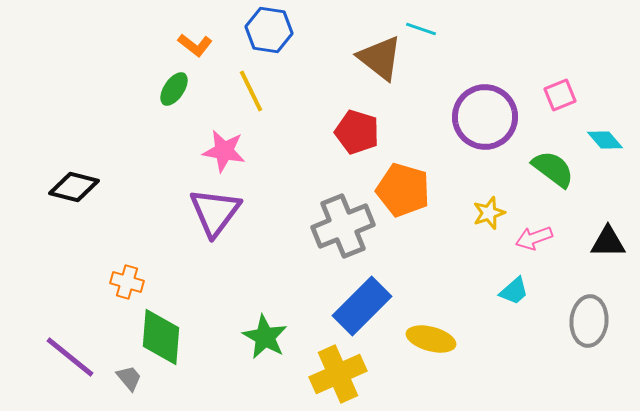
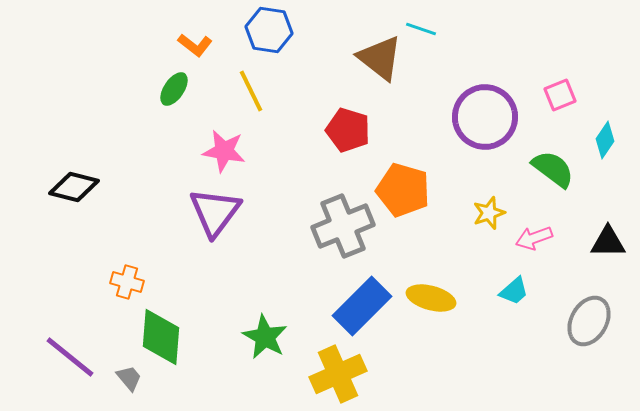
red pentagon: moved 9 px left, 2 px up
cyan diamond: rotated 75 degrees clockwise
gray ellipse: rotated 24 degrees clockwise
yellow ellipse: moved 41 px up
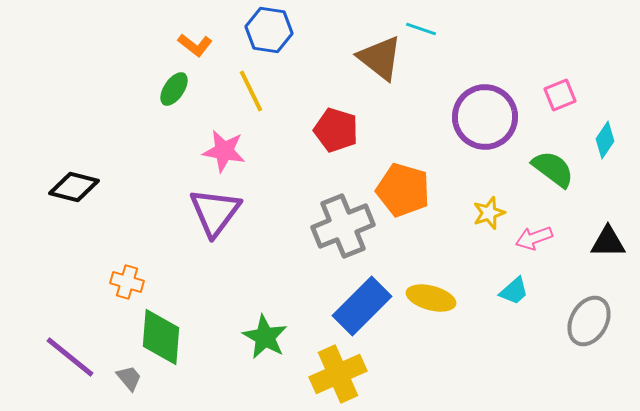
red pentagon: moved 12 px left
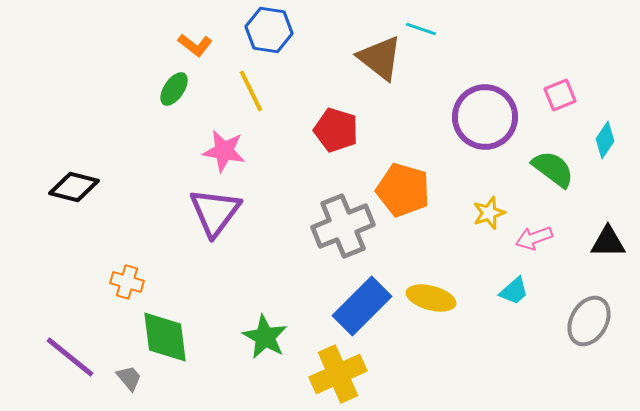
green diamond: moved 4 px right; rotated 12 degrees counterclockwise
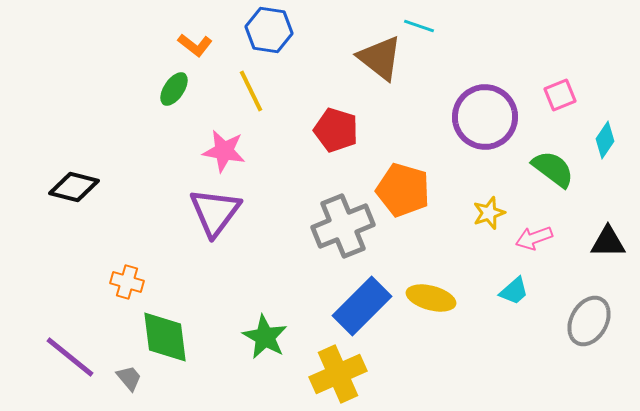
cyan line: moved 2 px left, 3 px up
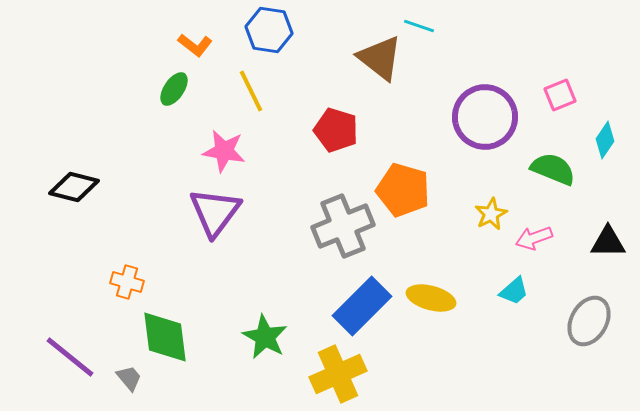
green semicircle: rotated 15 degrees counterclockwise
yellow star: moved 2 px right, 1 px down; rotated 8 degrees counterclockwise
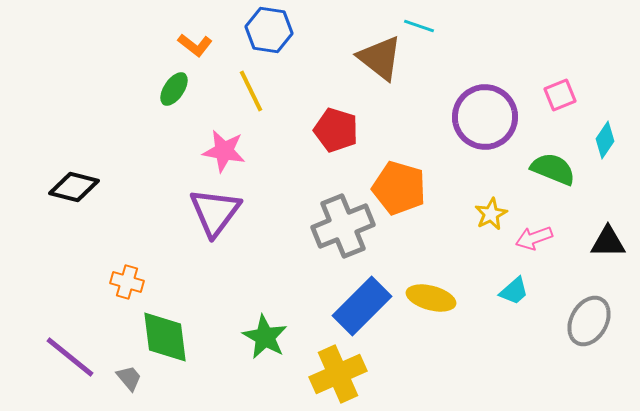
orange pentagon: moved 4 px left, 2 px up
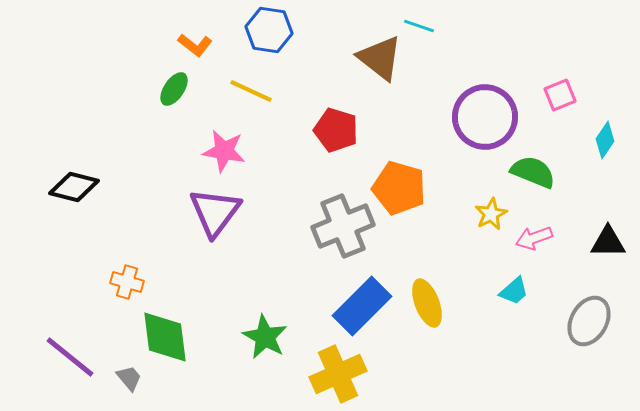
yellow line: rotated 39 degrees counterclockwise
green semicircle: moved 20 px left, 3 px down
yellow ellipse: moved 4 px left, 5 px down; rotated 54 degrees clockwise
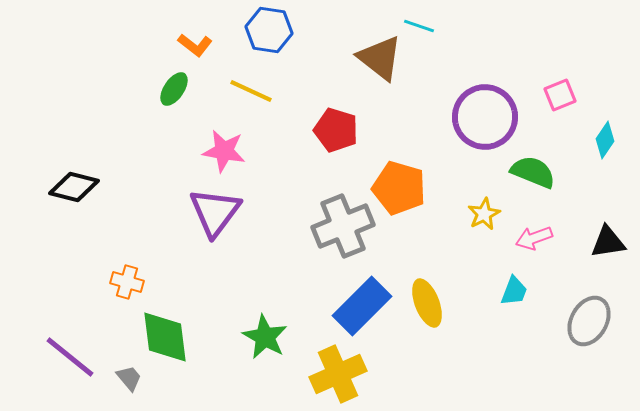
yellow star: moved 7 px left
black triangle: rotated 9 degrees counterclockwise
cyan trapezoid: rotated 28 degrees counterclockwise
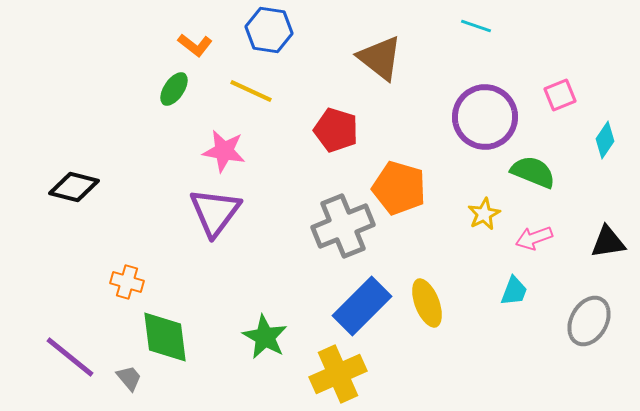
cyan line: moved 57 px right
